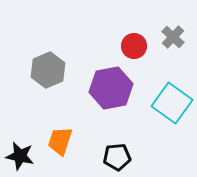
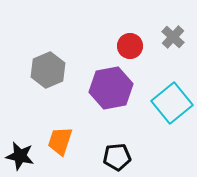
red circle: moved 4 px left
cyan square: rotated 15 degrees clockwise
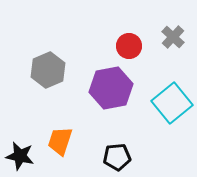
red circle: moved 1 px left
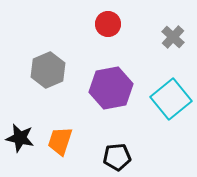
red circle: moved 21 px left, 22 px up
cyan square: moved 1 px left, 4 px up
black star: moved 18 px up
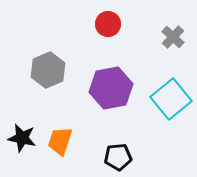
black star: moved 2 px right
black pentagon: moved 1 px right
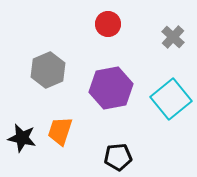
orange trapezoid: moved 10 px up
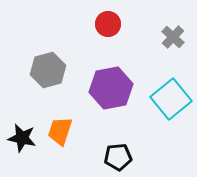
gray hexagon: rotated 8 degrees clockwise
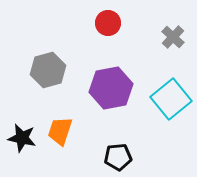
red circle: moved 1 px up
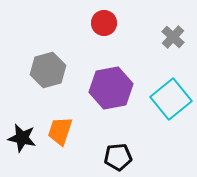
red circle: moved 4 px left
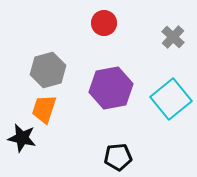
orange trapezoid: moved 16 px left, 22 px up
